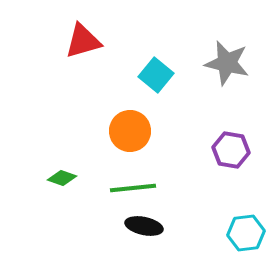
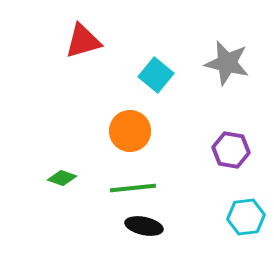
cyan hexagon: moved 16 px up
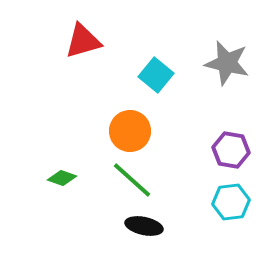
green line: moved 1 px left, 8 px up; rotated 48 degrees clockwise
cyan hexagon: moved 15 px left, 15 px up
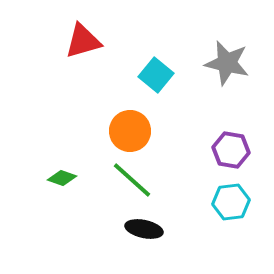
black ellipse: moved 3 px down
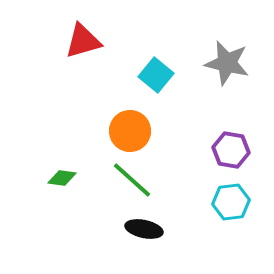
green diamond: rotated 12 degrees counterclockwise
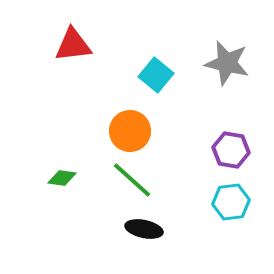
red triangle: moved 10 px left, 4 px down; rotated 9 degrees clockwise
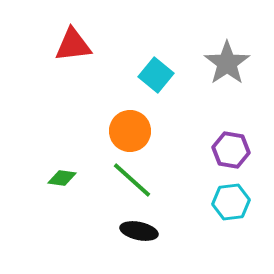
gray star: rotated 24 degrees clockwise
black ellipse: moved 5 px left, 2 px down
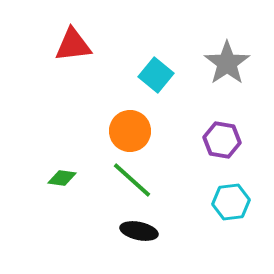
purple hexagon: moved 9 px left, 10 px up
